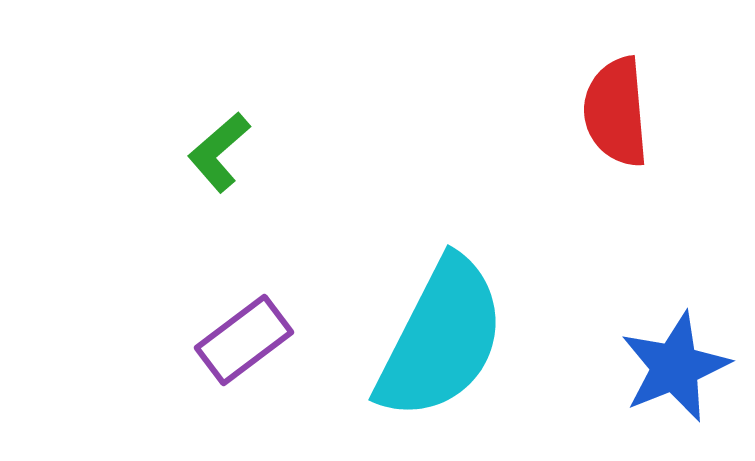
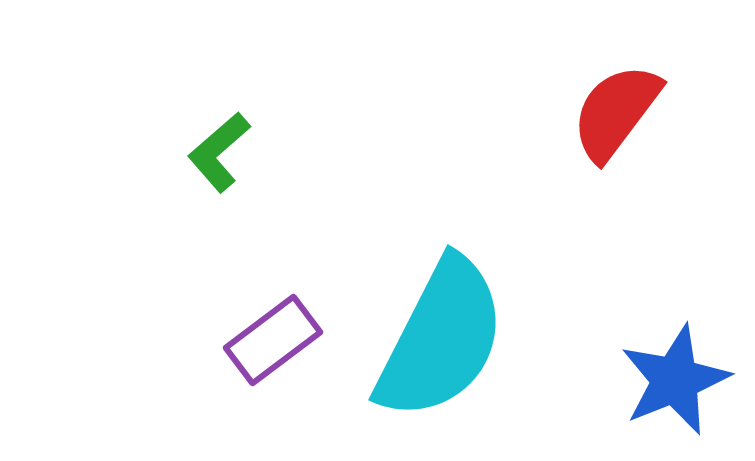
red semicircle: rotated 42 degrees clockwise
purple rectangle: moved 29 px right
blue star: moved 13 px down
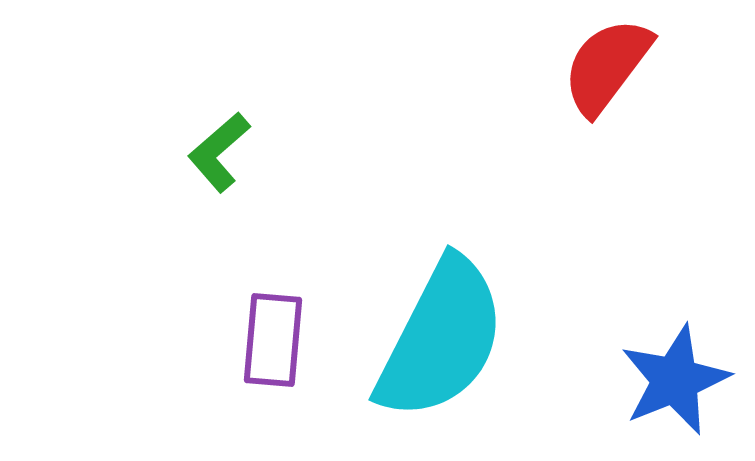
red semicircle: moved 9 px left, 46 px up
purple rectangle: rotated 48 degrees counterclockwise
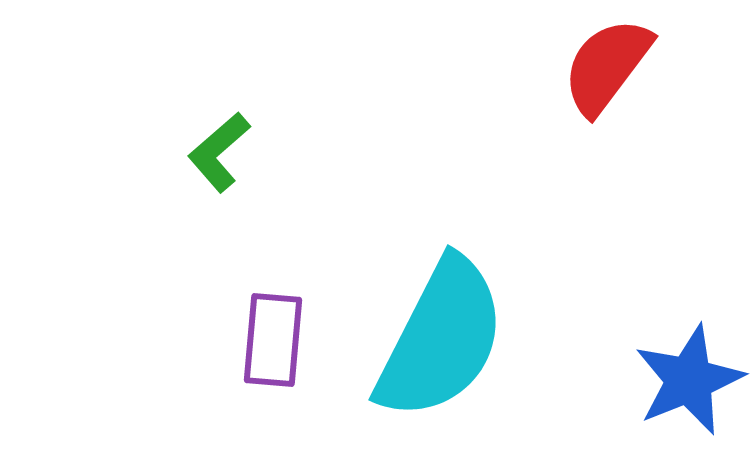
blue star: moved 14 px right
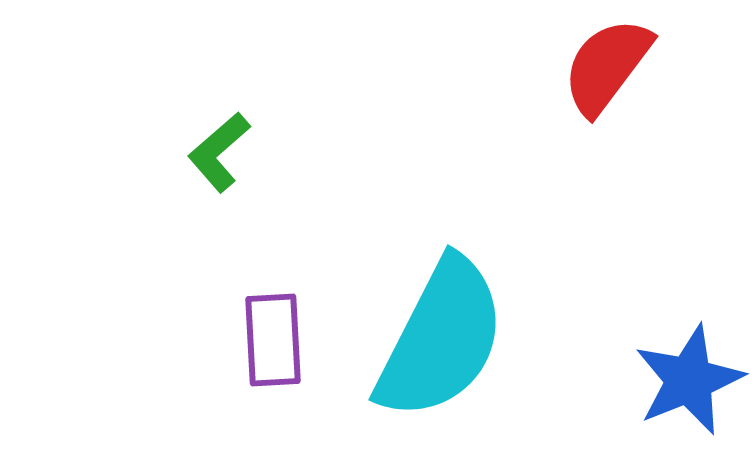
purple rectangle: rotated 8 degrees counterclockwise
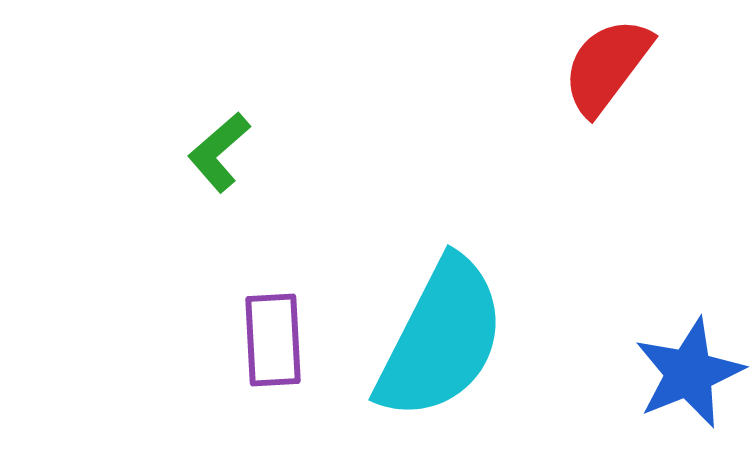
blue star: moved 7 px up
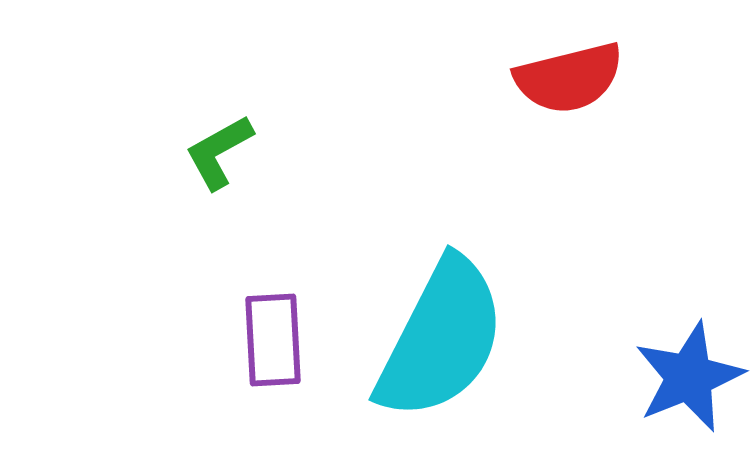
red semicircle: moved 38 px left, 12 px down; rotated 141 degrees counterclockwise
green L-shape: rotated 12 degrees clockwise
blue star: moved 4 px down
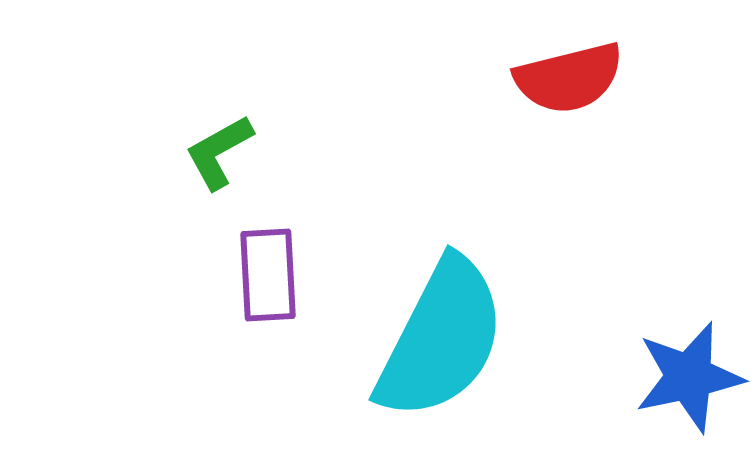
purple rectangle: moved 5 px left, 65 px up
blue star: rotated 10 degrees clockwise
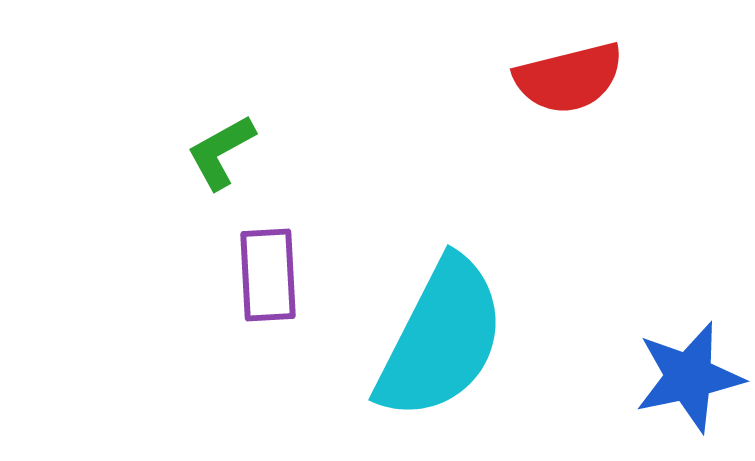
green L-shape: moved 2 px right
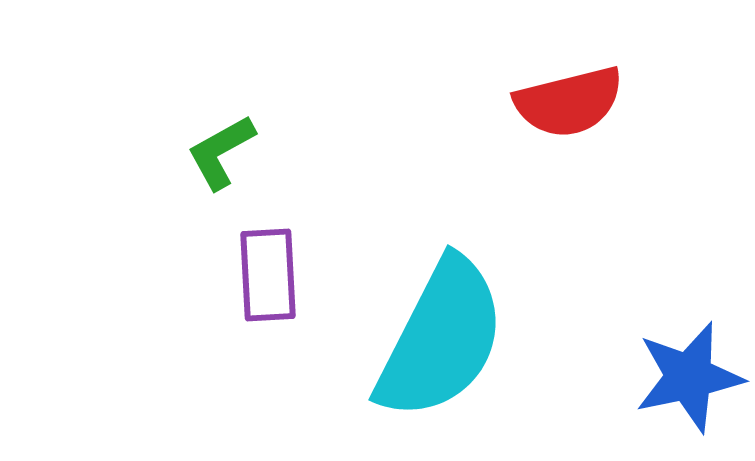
red semicircle: moved 24 px down
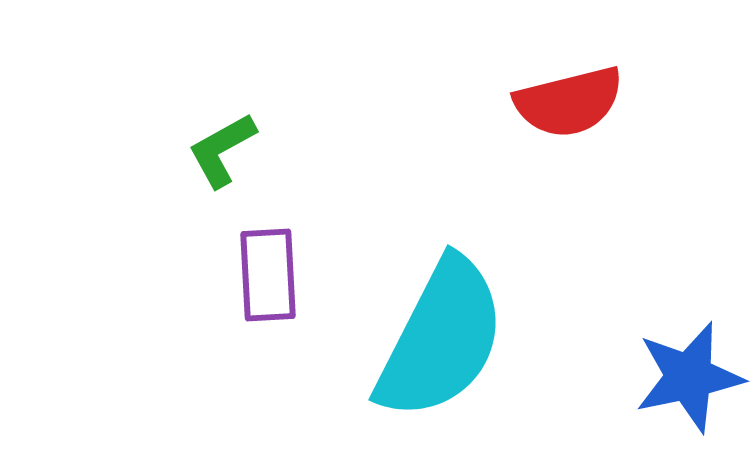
green L-shape: moved 1 px right, 2 px up
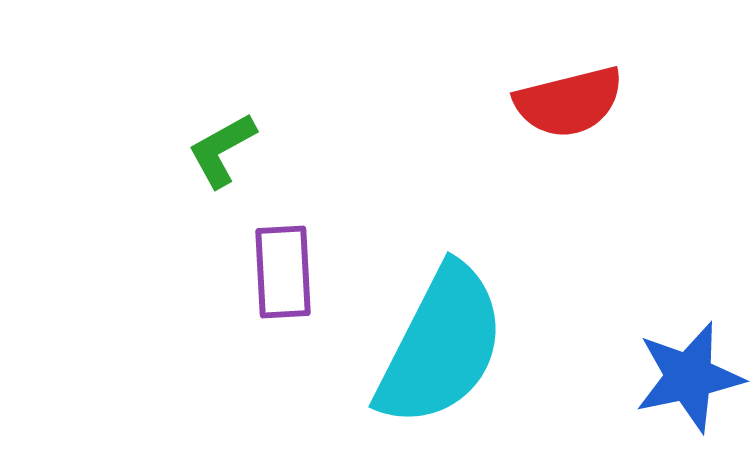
purple rectangle: moved 15 px right, 3 px up
cyan semicircle: moved 7 px down
